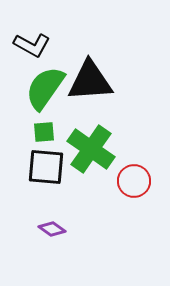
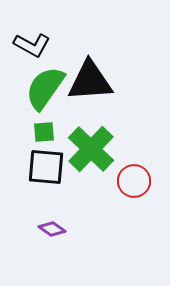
green cross: rotated 9 degrees clockwise
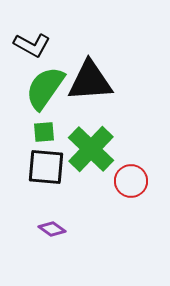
red circle: moved 3 px left
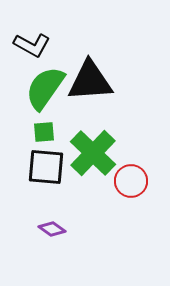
green cross: moved 2 px right, 4 px down
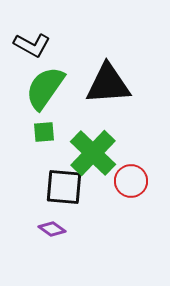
black triangle: moved 18 px right, 3 px down
black square: moved 18 px right, 20 px down
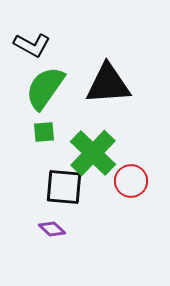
purple diamond: rotated 8 degrees clockwise
